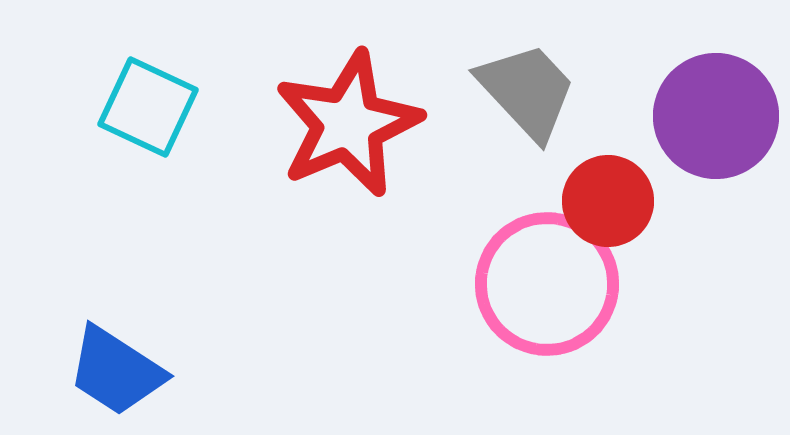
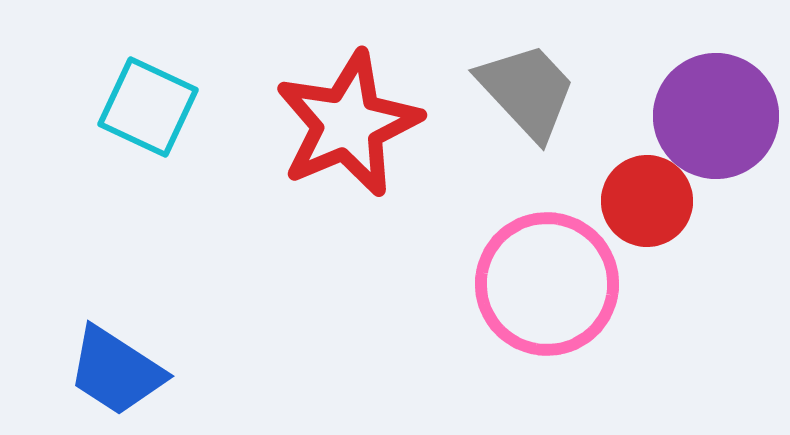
red circle: moved 39 px right
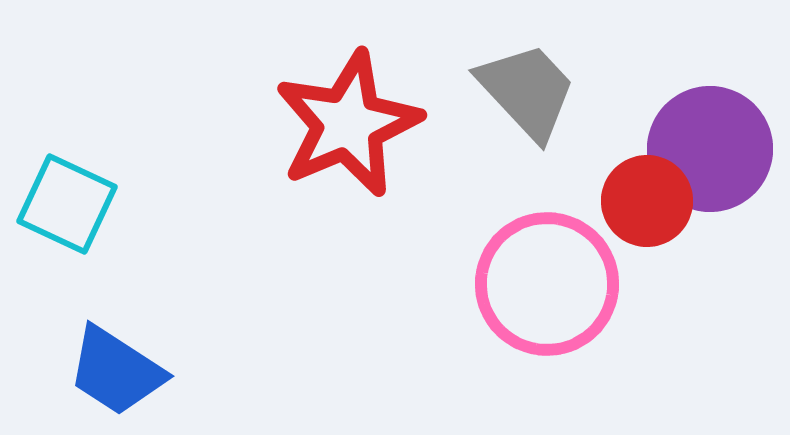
cyan square: moved 81 px left, 97 px down
purple circle: moved 6 px left, 33 px down
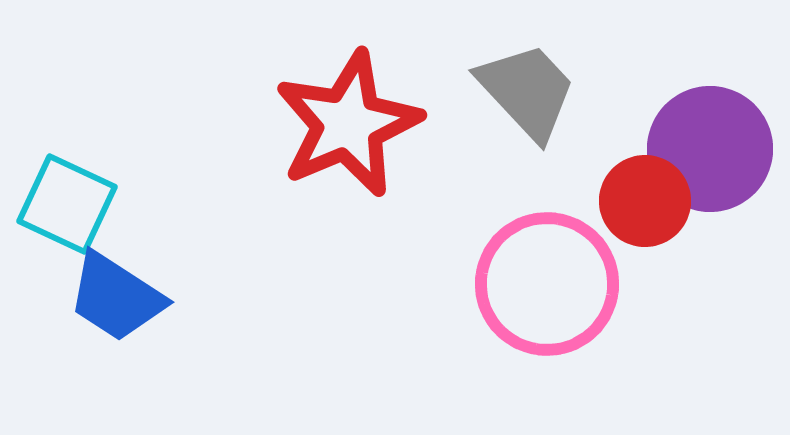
red circle: moved 2 px left
blue trapezoid: moved 74 px up
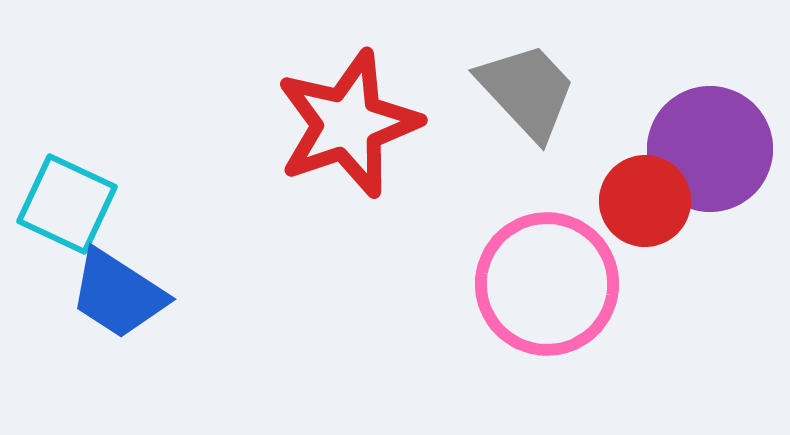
red star: rotated 4 degrees clockwise
blue trapezoid: moved 2 px right, 3 px up
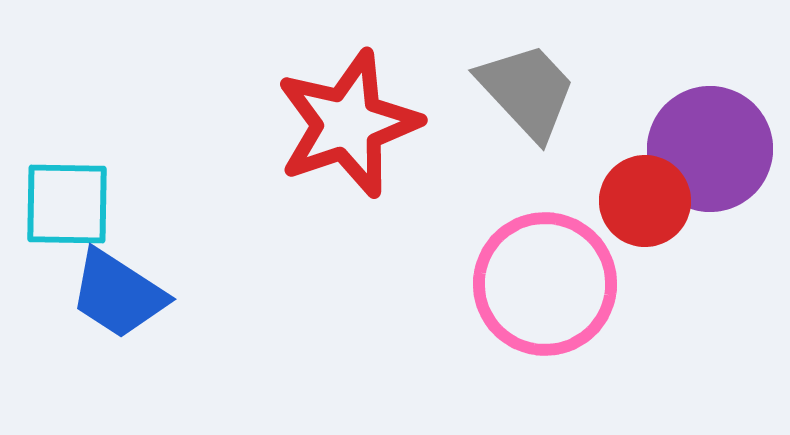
cyan square: rotated 24 degrees counterclockwise
pink circle: moved 2 px left
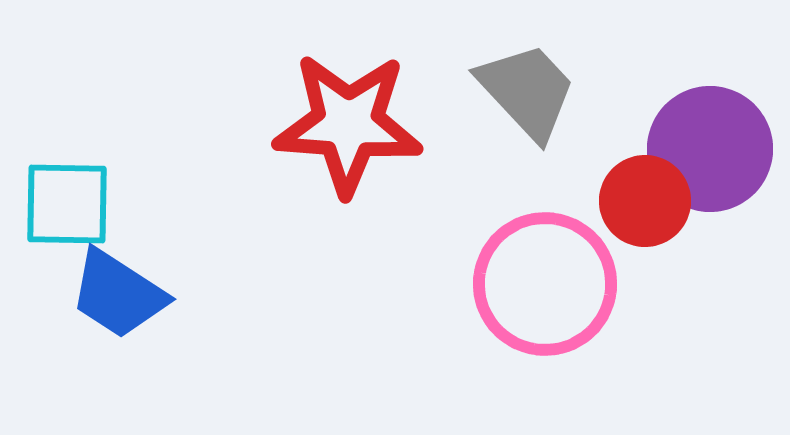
red star: rotated 23 degrees clockwise
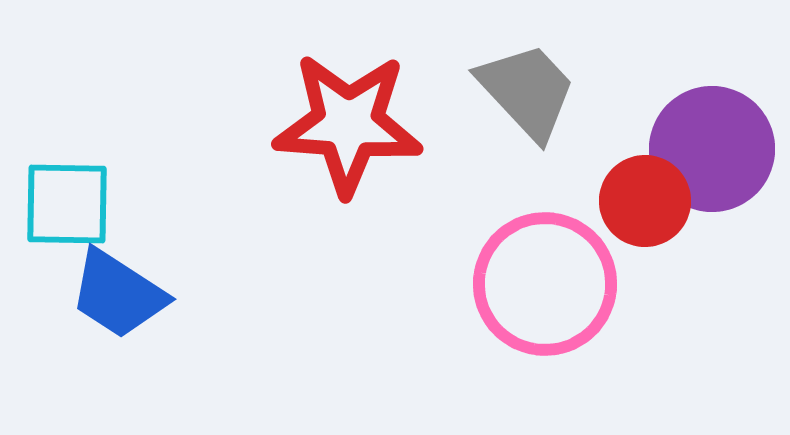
purple circle: moved 2 px right
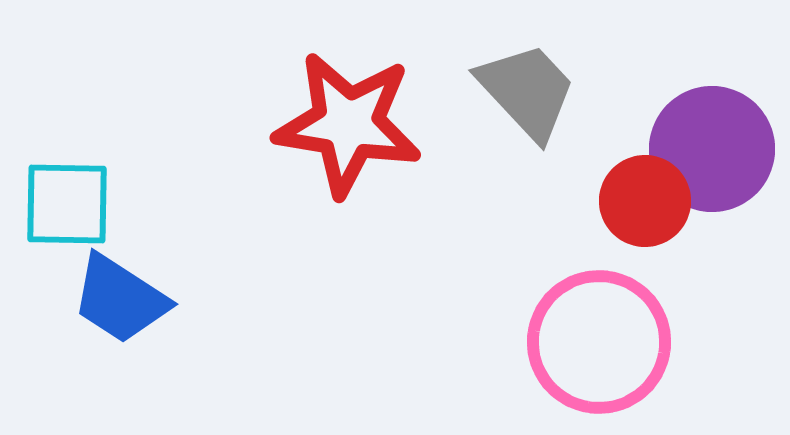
red star: rotated 5 degrees clockwise
pink circle: moved 54 px right, 58 px down
blue trapezoid: moved 2 px right, 5 px down
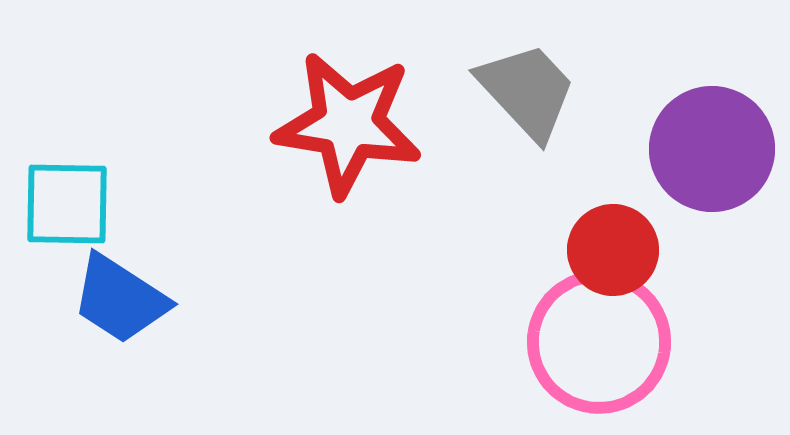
red circle: moved 32 px left, 49 px down
